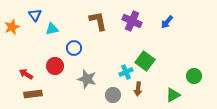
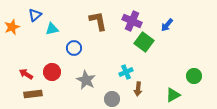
blue triangle: rotated 24 degrees clockwise
blue arrow: moved 3 px down
green square: moved 1 px left, 19 px up
red circle: moved 3 px left, 6 px down
gray star: moved 1 px left, 1 px down; rotated 12 degrees clockwise
gray circle: moved 1 px left, 4 px down
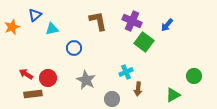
red circle: moved 4 px left, 6 px down
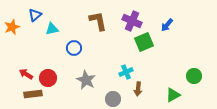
green square: rotated 30 degrees clockwise
gray circle: moved 1 px right
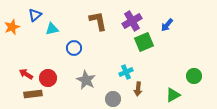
purple cross: rotated 36 degrees clockwise
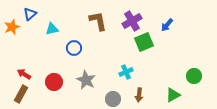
blue triangle: moved 5 px left, 1 px up
red arrow: moved 2 px left
red circle: moved 6 px right, 4 px down
brown arrow: moved 1 px right, 6 px down
brown rectangle: moved 12 px left; rotated 54 degrees counterclockwise
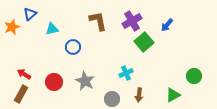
green square: rotated 18 degrees counterclockwise
blue circle: moved 1 px left, 1 px up
cyan cross: moved 1 px down
gray star: moved 1 px left, 1 px down
gray circle: moved 1 px left
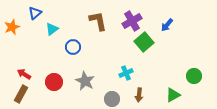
blue triangle: moved 5 px right, 1 px up
cyan triangle: rotated 24 degrees counterclockwise
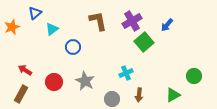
red arrow: moved 1 px right, 4 px up
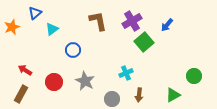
blue circle: moved 3 px down
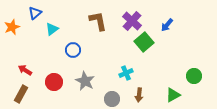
purple cross: rotated 18 degrees counterclockwise
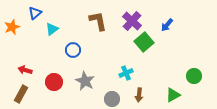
red arrow: rotated 16 degrees counterclockwise
